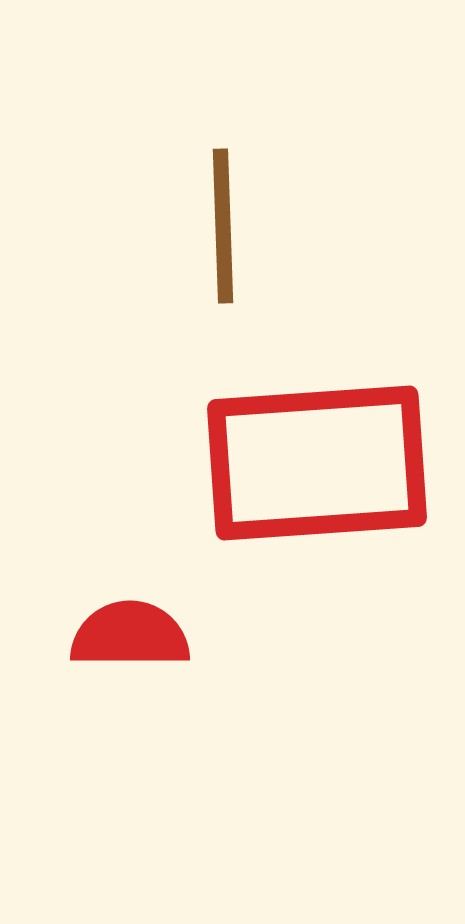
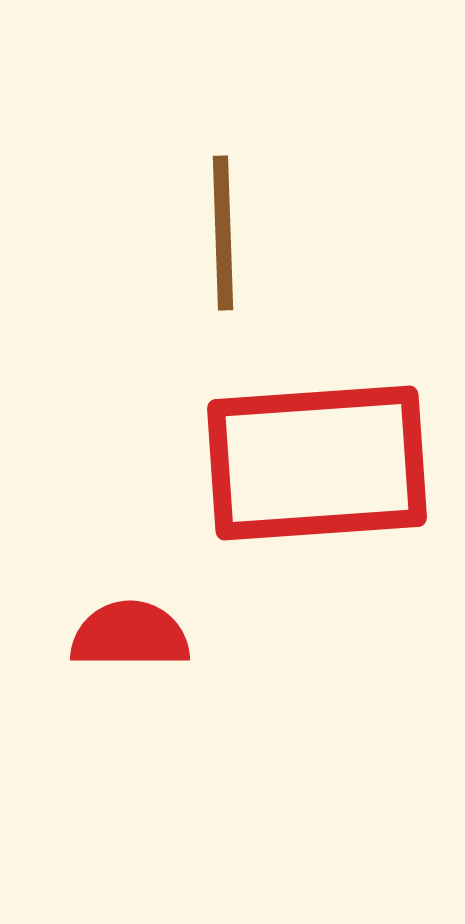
brown line: moved 7 px down
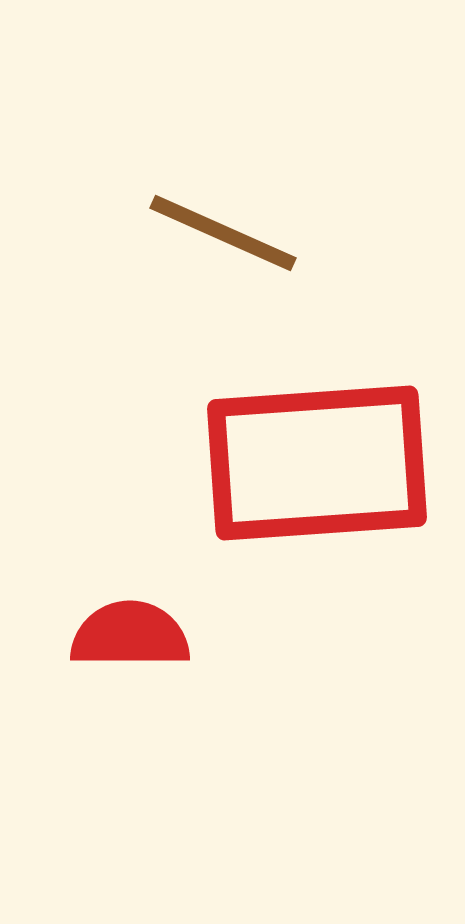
brown line: rotated 64 degrees counterclockwise
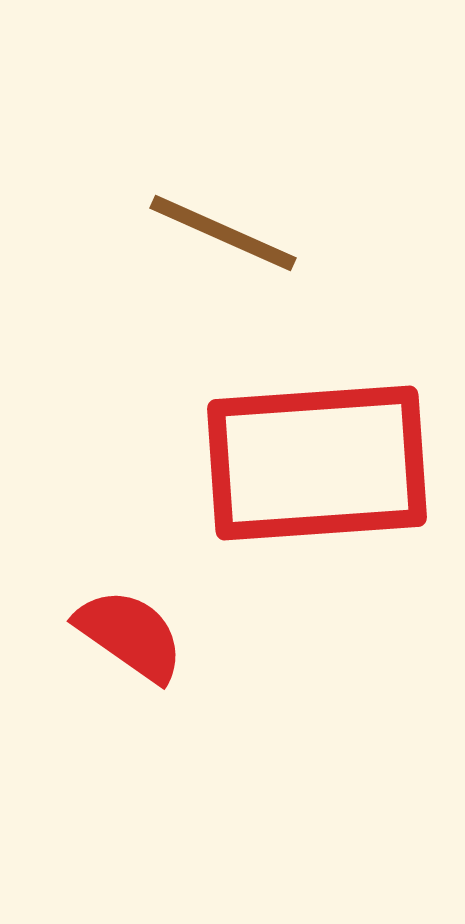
red semicircle: rotated 35 degrees clockwise
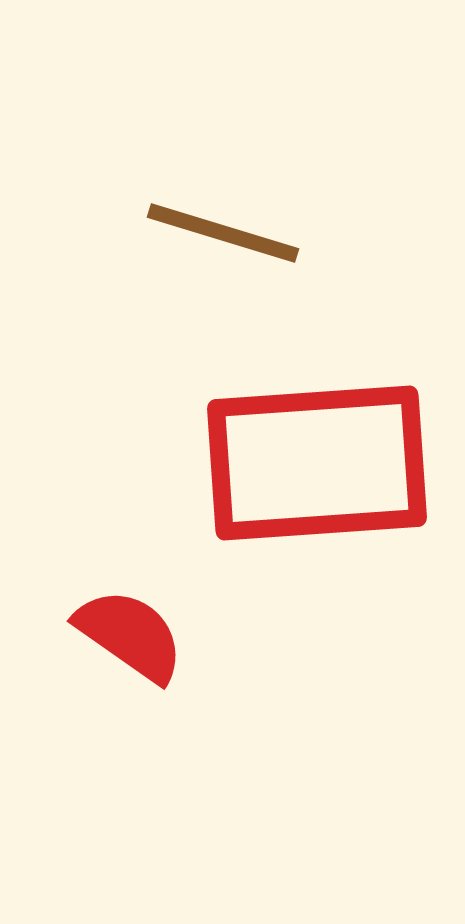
brown line: rotated 7 degrees counterclockwise
